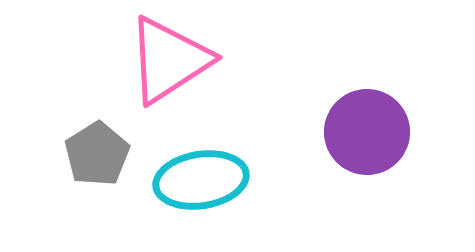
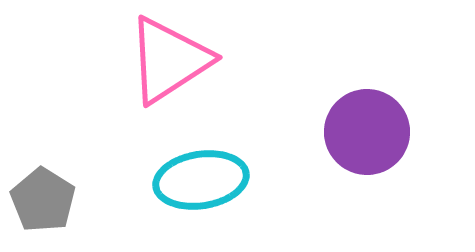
gray pentagon: moved 54 px left, 46 px down; rotated 8 degrees counterclockwise
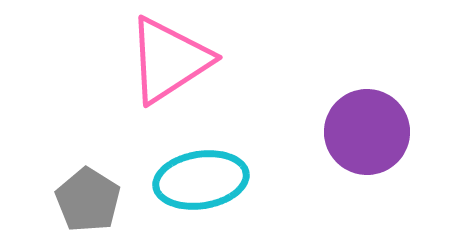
gray pentagon: moved 45 px right
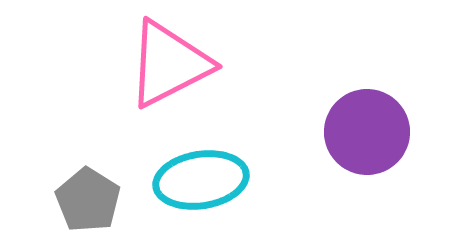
pink triangle: moved 4 px down; rotated 6 degrees clockwise
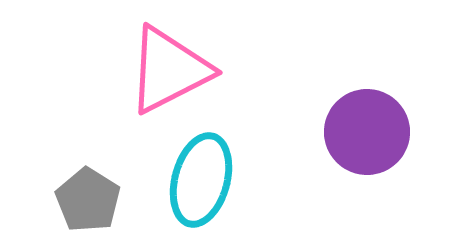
pink triangle: moved 6 px down
cyan ellipse: rotated 66 degrees counterclockwise
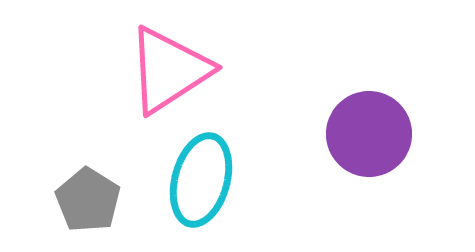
pink triangle: rotated 6 degrees counterclockwise
purple circle: moved 2 px right, 2 px down
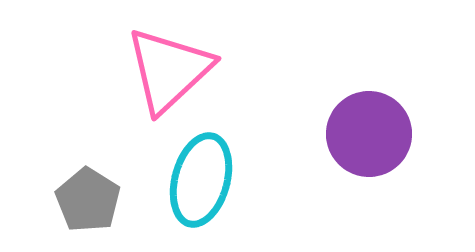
pink triangle: rotated 10 degrees counterclockwise
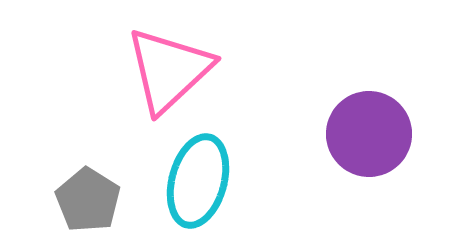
cyan ellipse: moved 3 px left, 1 px down
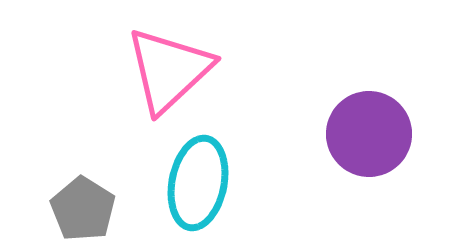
cyan ellipse: moved 2 px down; rotated 4 degrees counterclockwise
gray pentagon: moved 5 px left, 9 px down
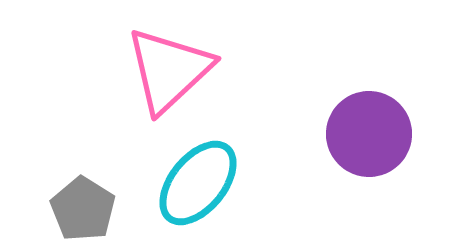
cyan ellipse: rotated 28 degrees clockwise
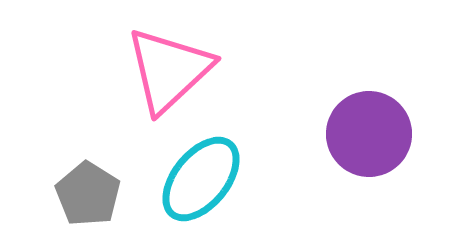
cyan ellipse: moved 3 px right, 4 px up
gray pentagon: moved 5 px right, 15 px up
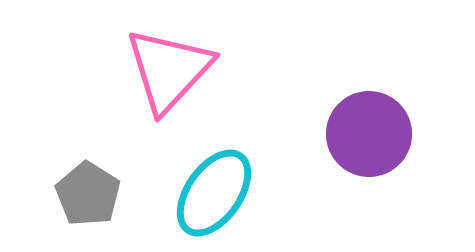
pink triangle: rotated 4 degrees counterclockwise
cyan ellipse: moved 13 px right, 14 px down; rotated 4 degrees counterclockwise
